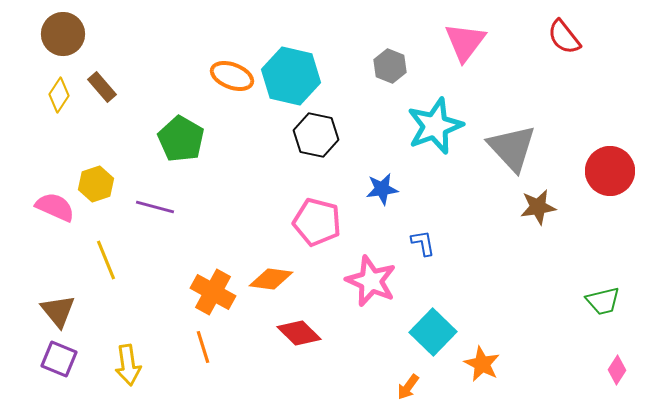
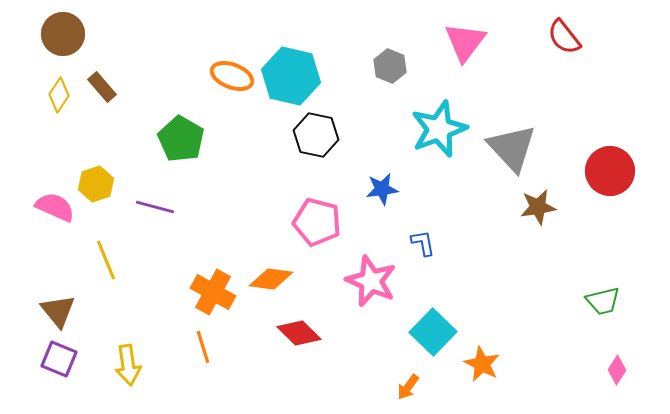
cyan star: moved 4 px right, 3 px down
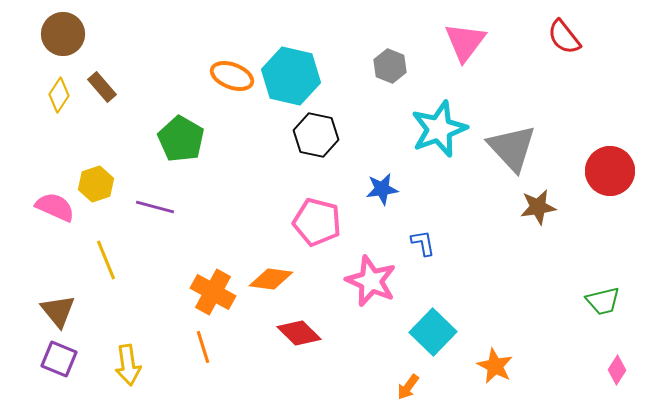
orange star: moved 13 px right, 2 px down
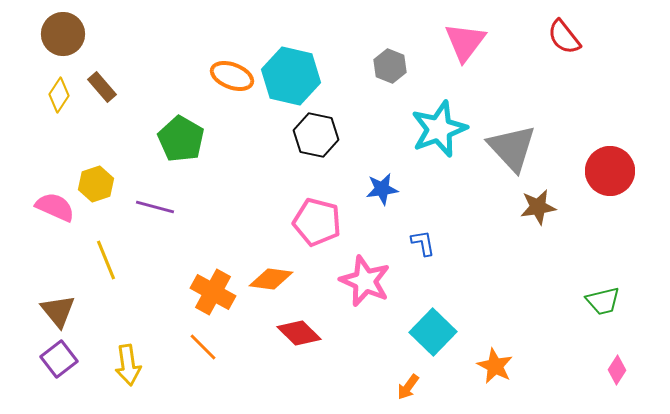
pink star: moved 6 px left
orange line: rotated 28 degrees counterclockwise
purple square: rotated 30 degrees clockwise
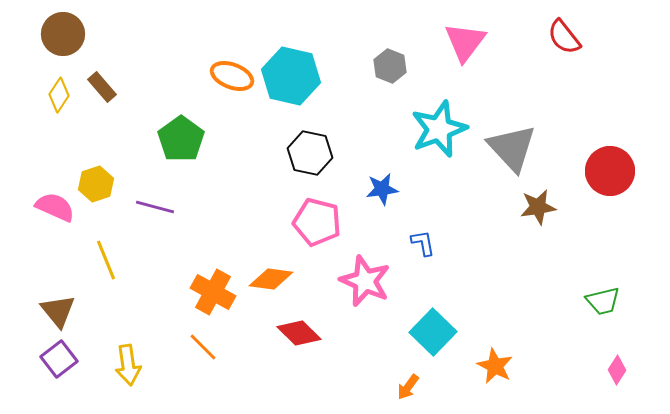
black hexagon: moved 6 px left, 18 px down
green pentagon: rotated 6 degrees clockwise
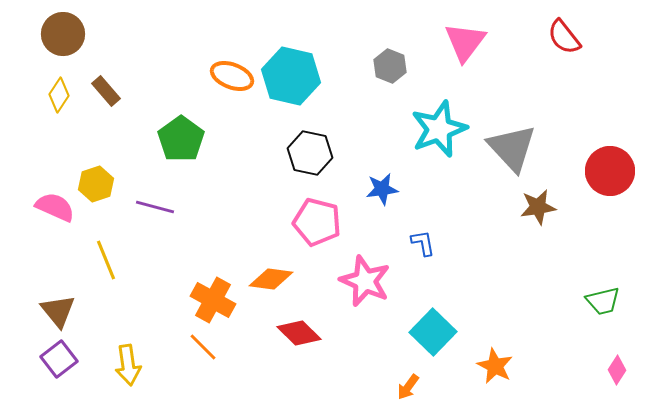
brown rectangle: moved 4 px right, 4 px down
orange cross: moved 8 px down
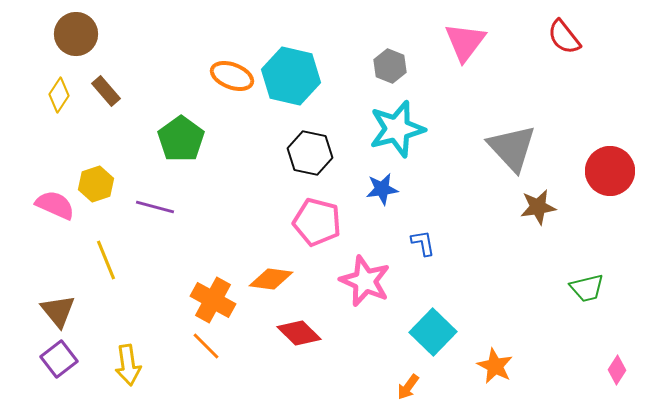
brown circle: moved 13 px right
cyan star: moved 42 px left; rotated 6 degrees clockwise
pink semicircle: moved 2 px up
green trapezoid: moved 16 px left, 13 px up
orange line: moved 3 px right, 1 px up
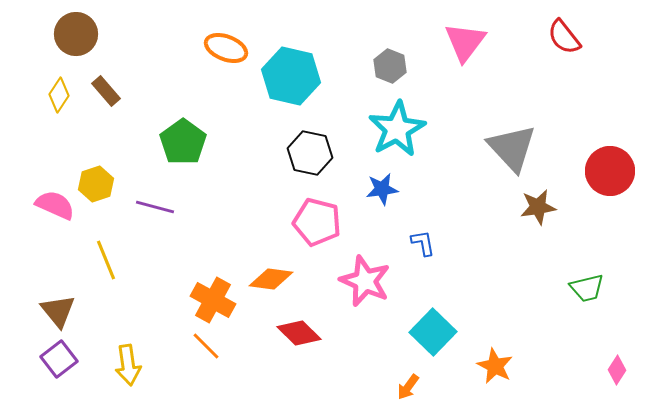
orange ellipse: moved 6 px left, 28 px up
cyan star: rotated 14 degrees counterclockwise
green pentagon: moved 2 px right, 3 px down
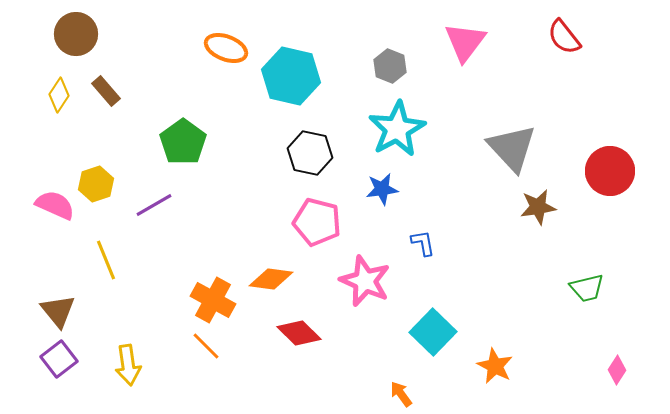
purple line: moved 1 px left, 2 px up; rotated 45 degrees counterclockwise
orange arrow: moved 7 px left, 7 px down; rotated 108 degrees clockwise
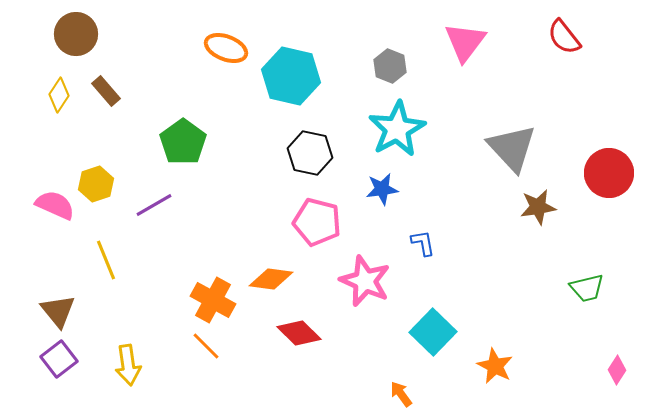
red circle: moved 1 px left, 2 px down
